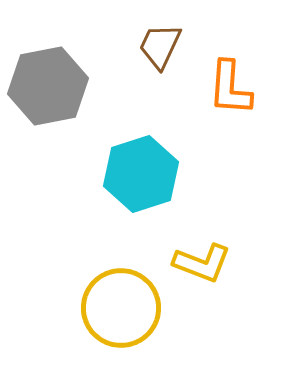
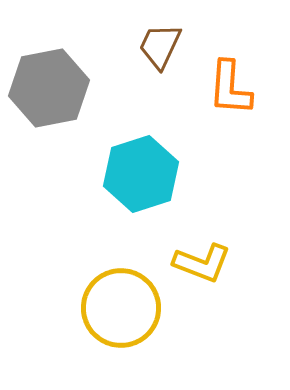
gray hexagon: moved 1 px right, 2 px down
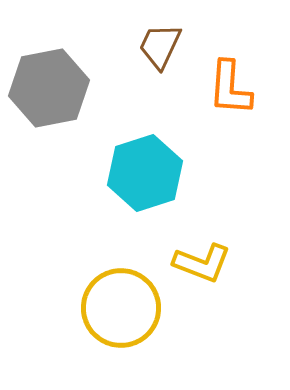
cyan hexagon: moved 4 px right, 1 px up
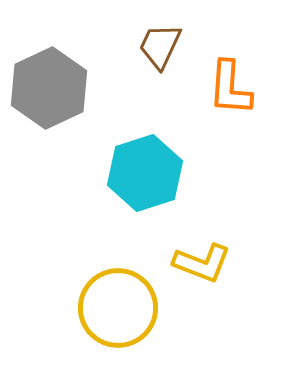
gray hexagon: rotated 14 degrees counterclockwise
yellow circle: moved 3 px left
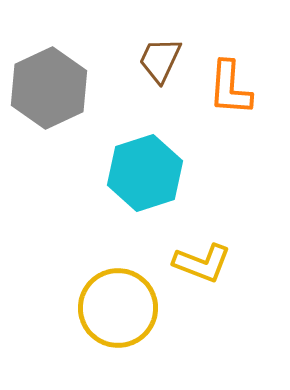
brown trapezoid: moved 14 px down
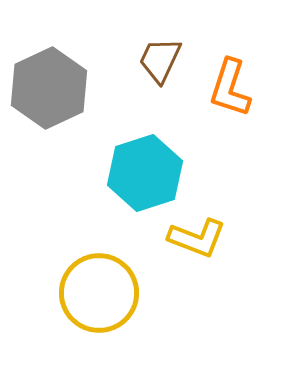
orange L-shape: rotated 14 degrees clockwise
yellow L-shape: moved 5 px left, 25 px up
yellow circle: moved 19 px left, 15 px up
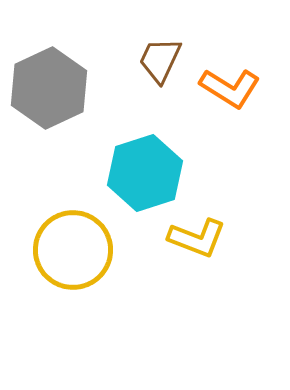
orange L-shape: rotated 76 degrees counterclockwise
yellow circle: moved 26 px left, 43 px up
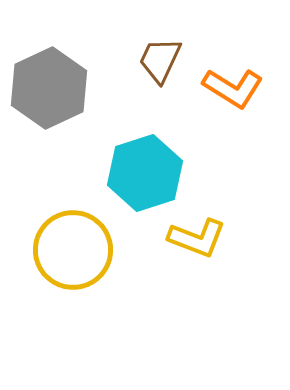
orange L-shape: moved 3 px right
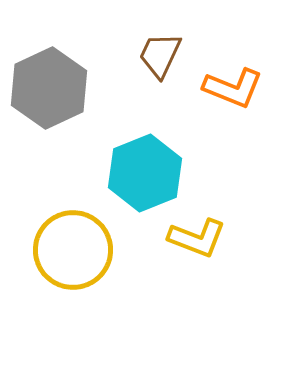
brown trapezoid: moved 5 px up
orange L-shape: rotated 10 degrees counterclockwise
cyan hexagon: rotated 4 degrees counterclockwise
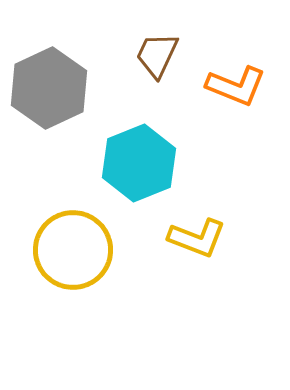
brown trapezoid: moved 3 px left
orange L-shape: moved 3 px right, 2 px up
cyan hexagon: moved 6 px left, 10 px up
